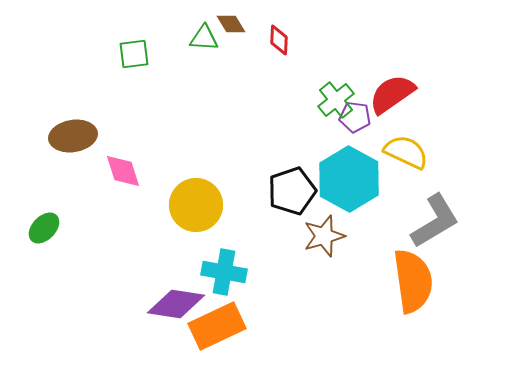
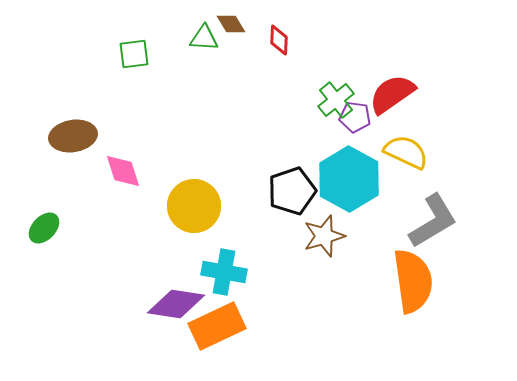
yellow circle: moved 2 px left, 1 px down
gray L-shape: moved 2 px left
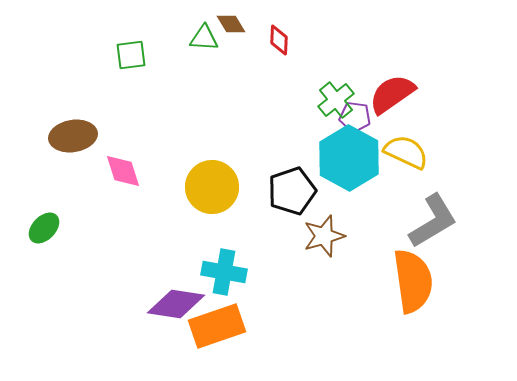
green square: moved 3 px left, 1 px down
cyan hexagon: moved 21 px up
yellow circle: moved 18 px right, 19 px up
orange rectangle: rotated 6 degrees clockwise
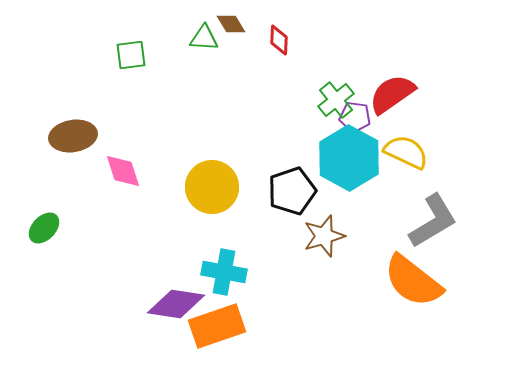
orange semicircle: rotated 136 degrees clockwise
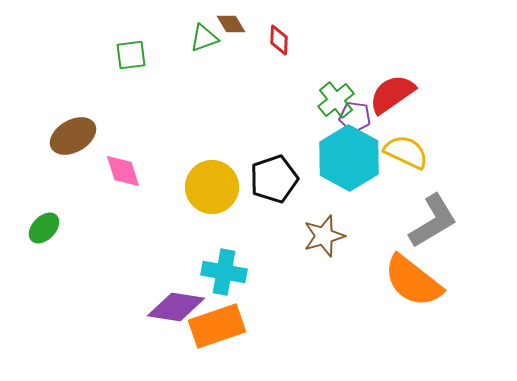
green triangle: rotated 24 degrees counterclockwise
brown ellipse: rotated 21 degrees counterclockwise
black pentagon: moved 18 px left, 12 px up
purple diamond: moved 3 px down
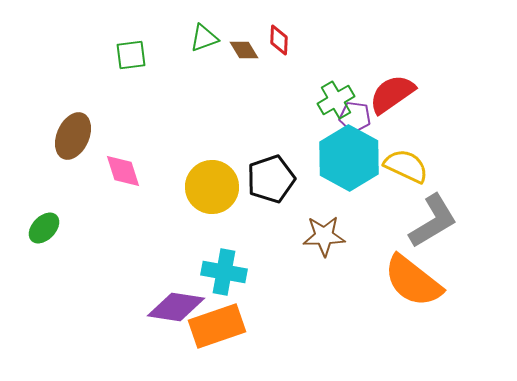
brown diamond: moved 13 px right, 26 px down
green cross: rotated 9 degrees clockwise
brown ellipse: rotated 36 degrees counterclockwise
yellow semicircle: moved 14 px down
black pentagon: moved 3 px left
brown star: rotated 15 degrees clockwise
